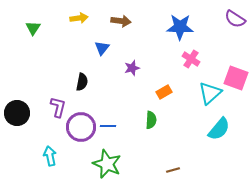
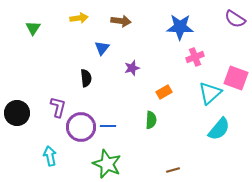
pink cross: moved 4 px right, 2 px up; rotated 36 degrees clockwise
black semicircle: moved 4 px right, 4 px up; rotated 18 degrees counterclockwise
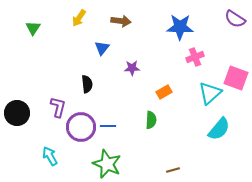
yellow arrow: rotated 132 degrees clockwise
purple star: rotated 14 degrees clockwise
black semicircle: moved 1 px right, 6 px down
cyan arrow: rotated 18 degrees counterclockwise
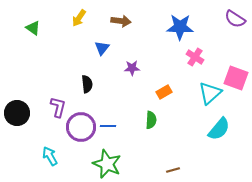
green triangle: rotated 28 degrees counterclockwise
pink cross: rotated 36 degrees counterclockwise
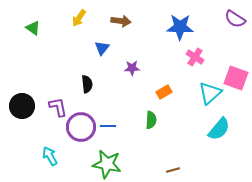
purple L-shape: rotated 25 degrees counterclockwise
black circle: moved 5 px right, 7 px up
green star: rotated 12 degrees counterclockwise
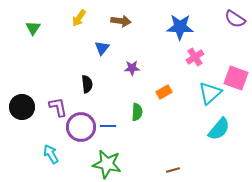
green triangle: rotated 28 degrees clockwise
pink cross: rotated 24 degrees clockwise
black circle: moved 1 px down
green semicircle: moved 14 px left, 8 px up
cyan arrow: moved 1 px right, 2 px up
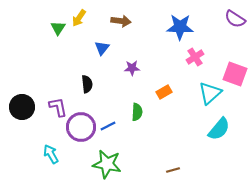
green triangle: moved 25 px right
pink square: moved 1 px left, 4 px up
blue line: rotated 28 degrees counterclockwise
